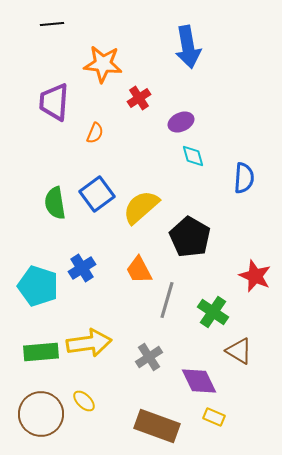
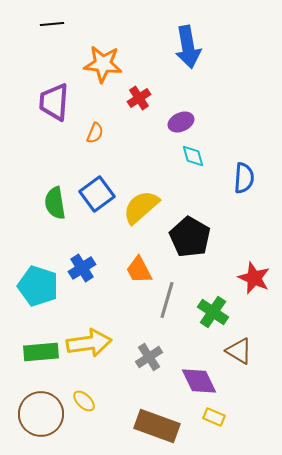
red star: moved 1 px left, 2 px down
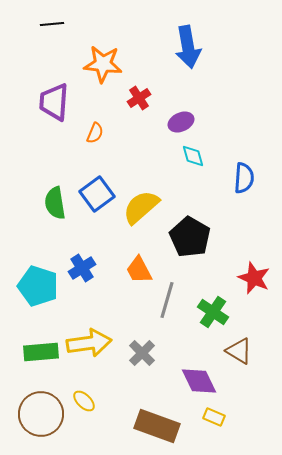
gray cross: moved 7 px left, 4 px up; rotated 12 degrees counterclockwise
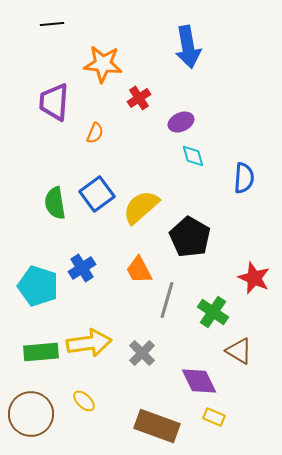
brown circle: moved 10 px left
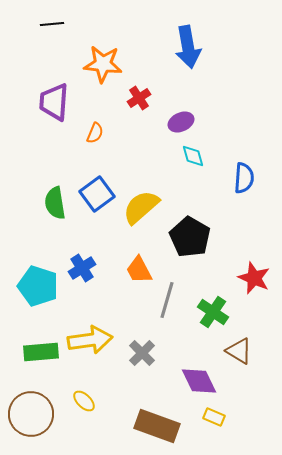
yellow arrow: moved 1 px right, 3 px up
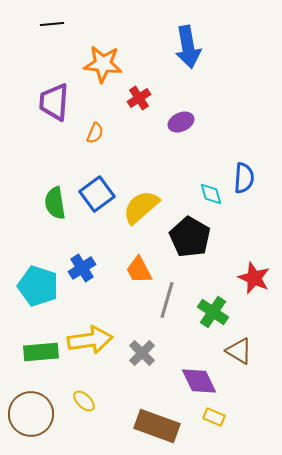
cyan diamond: moved 18 px right, 38 px down
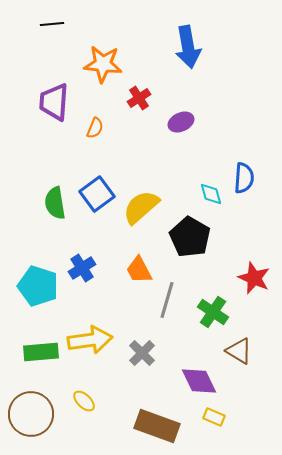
orange semicircle: moved 5 px up
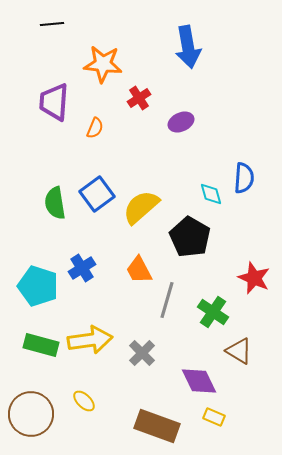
green rectangle: moved 7 px up; rotated 20 degrees clockwise
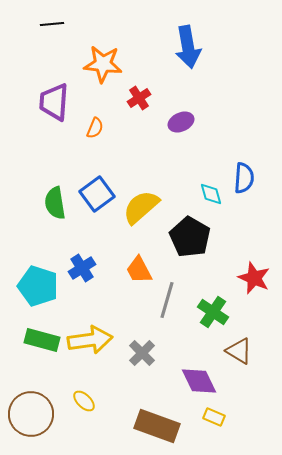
green rectangle: moved 1 px right, 5 px up
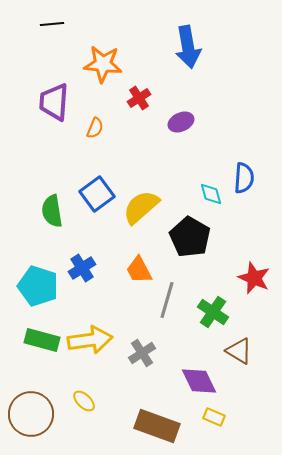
green semicircle: moved 3 px left, 8 px down
gray cross: rotated 12 degrees clockwise
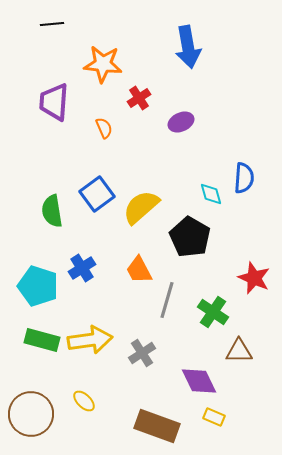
orange semicircle: moved 9 px right; rotated 45 degrees counterclockwise
brown triangle: rotated 32 degrees counterclockwise
